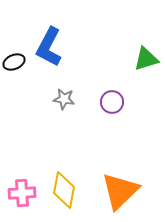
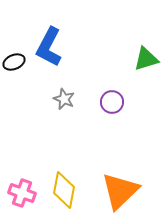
gray star: rotated 15 degrees clockwise
pink cross: rotated 24 degrees clockwise
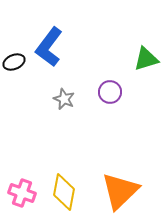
blue L-shape: rotated 9 degrees clockwise
purple circle: moved 2 px left, 10 px up
yellow diamond: moved 2 px down
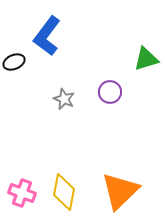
blue L-shape: moved 2 px left, 11 px up
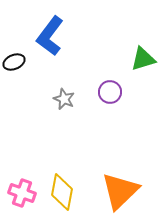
blue L-shape: moved 3 px right
green triangle: moved 3 px left
yellow diamond: moved 2 px left
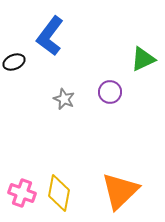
green triangle: rotated 8 degrees counterclockwise
yellow diamond: moved 3 px left, 1 px down
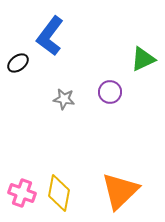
black ellipse: moved 4 px right, 1 px down; rotated 15 degrees counterclockwise
gray star: rotated 15 degrees counterclockwise
